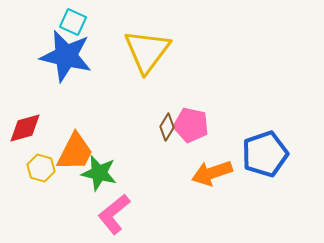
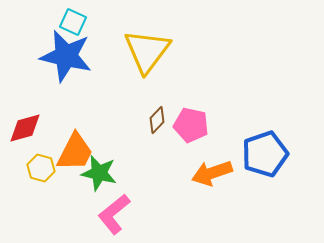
brown diamond: moved 10 px left, 7 px up; rotated 12 degrees clockwise
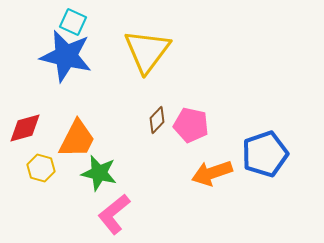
orange trapezoid: moved 2 px right, 13 px up
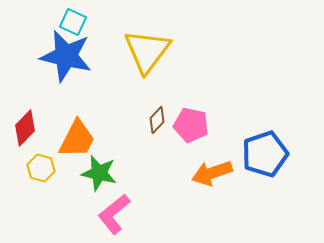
red diamond: rotated 30 degrees counterclockwise
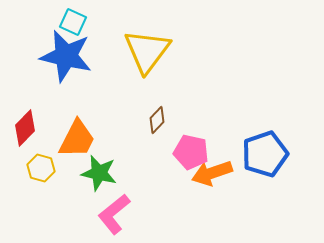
pink pentagon: moved 27 px down
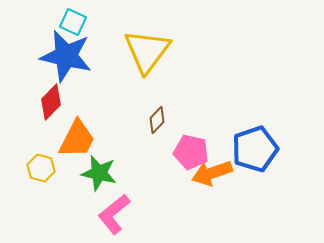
red diamond: moved 26 px right, 26 px up
blue pentagon: moved 10 px left, 5 px up
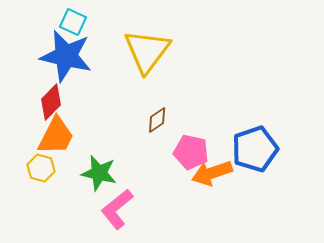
brown diamond: rotated 12 degrees clockwise
orange trapezoid: moved 21 px left, 3 px up
pink L-shape: moved 3 px right, 5 px up
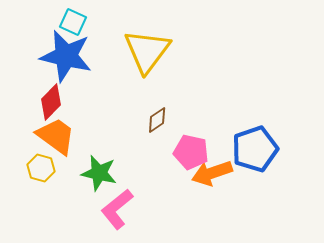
orange trapezoid: rotated 81 degrees counterclockwise
